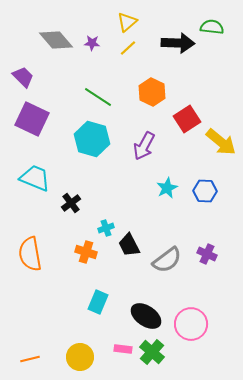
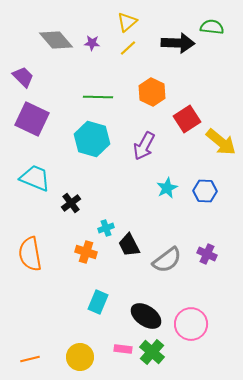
green line: rotated 32 degrees counterclockwise
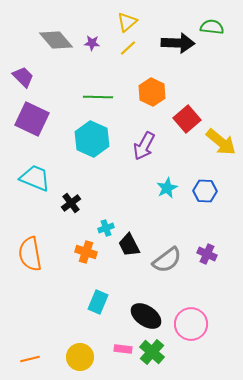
red square: rotated 8 degrees counterclockwise
cyan hexagon: rotated 8 degrees clockwise
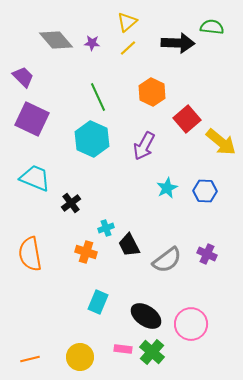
green line: rotated 64 degrees clockwise
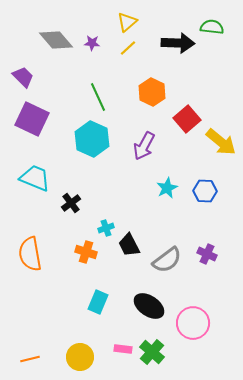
black ellipse: moved 3 px right, 10 px up
pink circle: moved 2 px right, 1 px up
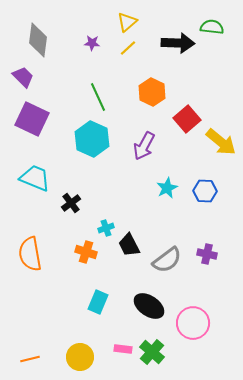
gray diamond: moved 18 px left; rotated 48 degrees clockwise
purple cross: rotated 12 degrees counterclockwise
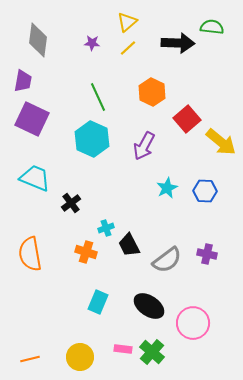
purple trapezoid: moved 4 px down; rotated 55 degrees clockwise
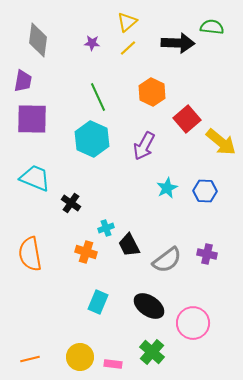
purple square: rotated 24 degrees counterclockwise
black cross: rotated 18 degrees counterclockwise
pink rectangle: moved 10 px left, 15 px down
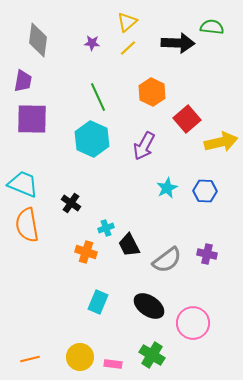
yellow arrow: rotated 52 degrees counterclockwise
cyan trapezoid: moved 12 px left, 6 px down
orange semicircle: moved 3 px left, 29 px up
green cross: moved 3 px down; rotated 10 degrees counterclockwise
